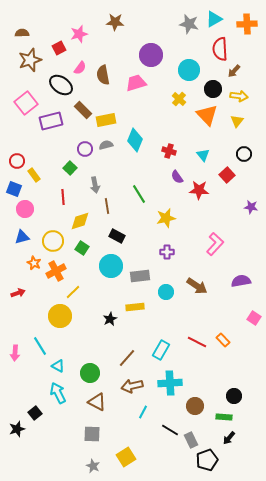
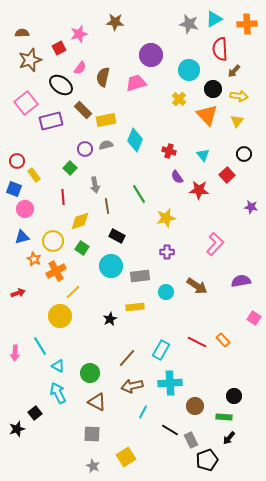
brown semicircle at (103, 75): moved 2 px down; rotated 24 degrees clockwise
orange star at (34, 263): moved 4 px up
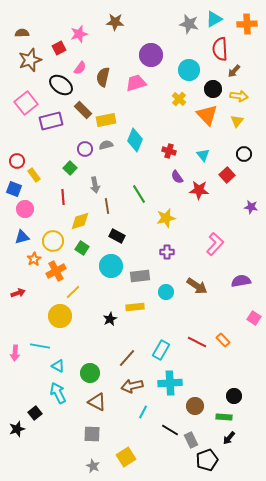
orange star at (34, 259): rotated 16 degrees clockwise
cyan line at (40, 346): rotated 48 degrees counterclockwise
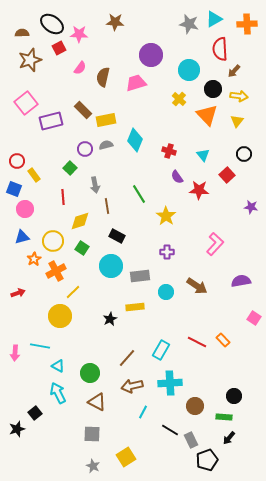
pink star at (79, 34): rotated 18 degrees clockwise
black ellipse at (61, 85): moved 9 px left, 61 px up
yellow star at (166, 218): moved 2 px up; rotated 24 degrees counterclockwise
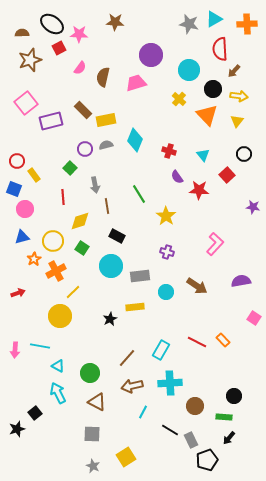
purple star at (251, 207): moved 2 px right
purple cross at (167, 252): rotated 16 degrees clockwise
pink arrow at (15, 353): moved 3 px up
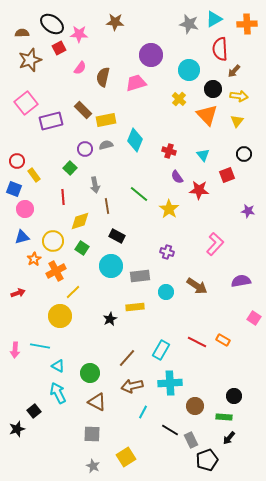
red square at (227, 175): rotated 21 degrees clockwise
green line at (139, 194): rotated 18 degrees counterclockwise
purple star at (253, 207): moved 5 px left, 4 px down
yellow star at (166, 216): moved 3 px right, 7 px up
orange rectangle at (223, 340): rotated 16 degrees counterclockwise
black square at (35, 413): moved 1 px left, 2 px up
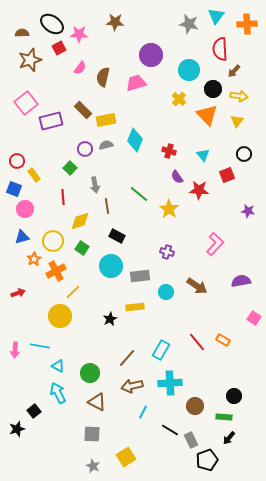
cyan triangle at (214, 19): moved 2 px right, 3 px up; rotated 24 degrees counterclockwise
red line at (197, 342): rotated 24 degrees clockwise
